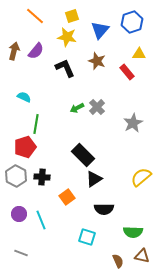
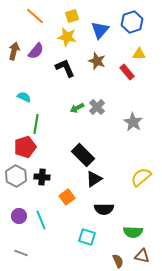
gray star: moved 1 px up; rotated 12 degrees counterclockwise
purple circle: moved 2 px down
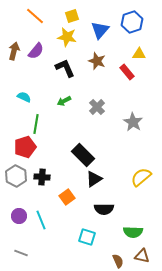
green arrow: moved 13 px left, 7 px up
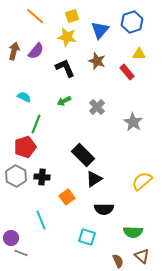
green line: rotated 12 degrees clockwise
yellow semicircle: moved 1 px right, 4 px down
purple circle: moved 8 px left, 22 px down
brown triangle: rotated 28 degrees clockwise
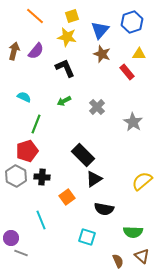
brown star: moved 5 px right, 7 px up
red pentagon: moved 2 px right, 4 px down
black semicircle: rotated 12 degrees clockwise
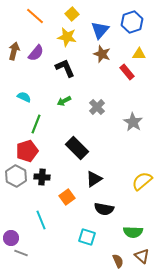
yellow square: moved 2 px up; rotated 24 degrees counterclockwise
purple semicircle: moved 2 px down
black rectangle: moved 6 px left, 7 px up
